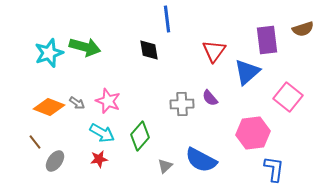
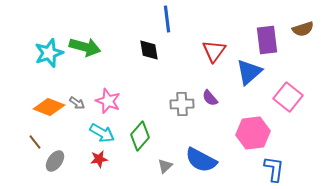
blue triangle: moved 2 px right
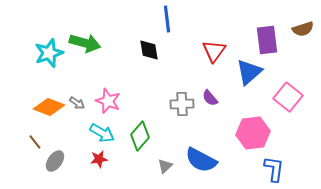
green arrow: moved 4 px up
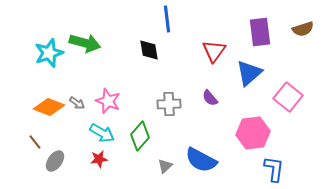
purple rectangle: moved 7 px left, 8 px up
blue triangle: moved 1 px down
gray cross: moved 13 px left
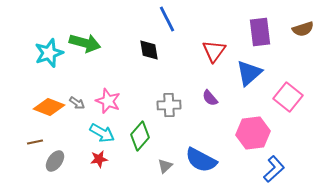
blue line: rotated 20 degrees counterclockwise
gray cross: moved 1 px down
brown line: rotated 63 degrees counterclockwise
blue L-shape: rotated 40 degrees clockwise
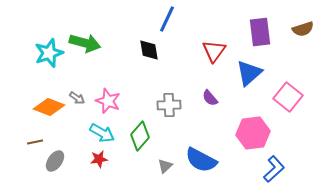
blue line: rotated 52 degrees clockwise
gray arrow: moved 5 px up
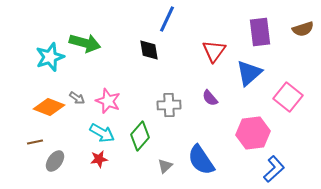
cyan star: moved 1 px right, 4 px down
blue semicircle: rotated 28 degrees clockwise
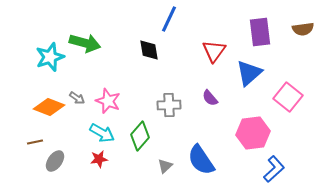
blue line: moved 2 px right
brown semicircle: rotated 10 degrees clockwise
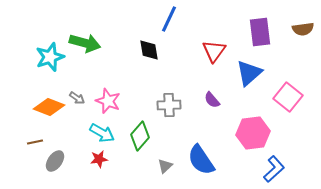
purple semicircle: moved 2 px right, 2 px down
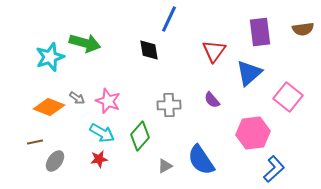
gray triangle: rotated 14 degrees clockwise
